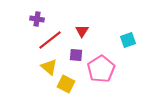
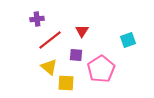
purple cross: rotated 16 degrees counterclockwise
yellow square: moved 1 px up; rotated 24 degrees counterclockwise
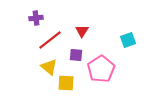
purple cross: moved 1 px left, 1 px up
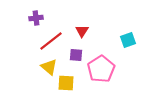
red line: moved 1 px right, 1 px down
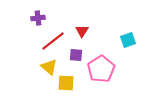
purple cross: moved 2 px right
red line: moved 2 px right
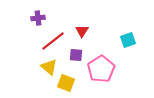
yellow square: rotated 18 degrees clockwise
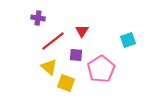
purple cross: rotated 16 degrees clockwise
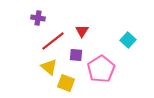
cyan square: rotated 28 degrees counterclockwise
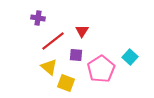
cyan square: moved 2 px right, 17 px down
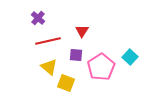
purple cross: rotated 32 degrees clockwise
red line: moved 5 px left; rotated 25 degrees clockwise
pink pentagon: moved 2 px up
